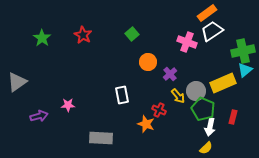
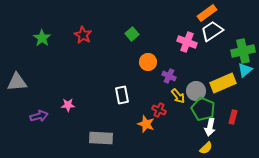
purple cross: moved 1 px left, 2 px down; rotated 24 degrees counterclockwise
gray triangle: rotated 30 degrees clockwise
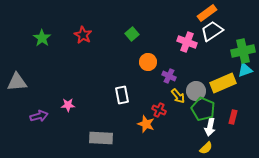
cyan triangle: rotated 21 degrees clockwise
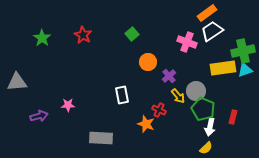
purple cross: rotated 24 degrees clockwise
yellow rectangle: moved 15 px up; rotated 15 degrees clockwise
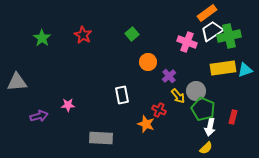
green cross: moved 14 px left, 15 px up
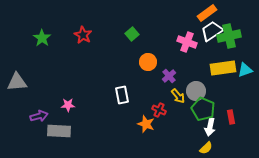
red rectangle: moved 2 px left; rotated 24 degrees counterclockwise
gray rectangle: moved 42 px left, 7 px up
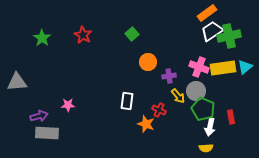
pink cross: moved 12 px right, 25 px down
cyan triangle: moved 3 px up; rotated 21 degrees counterclockwise
purple cross: rotated 32 degrees clockwise
white rectangle: moved 5 px right, 6 px down; rotated 18 degrees clockwise
gray rectangle: moved 12 px left, 2 px down
yellow semicircle: rotated 40 degrees clockwise
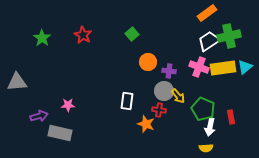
white trapezoid: moved 3 px left, 10 px down
purple cross: moved 5 px up; rotated 16 degrees clockwise
gray circle: moved 32 px left
red cross: rotated 16 degrees counterclockwise
gray rectangle: moved 13 px right; rotated 10 degrees clockwise
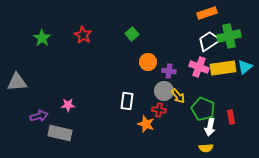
orange rectangle: rotated 18 degrees clockwise
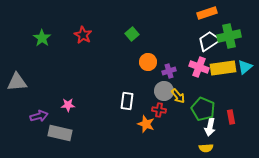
purple cross: rotated 24 degrees counterclockwise
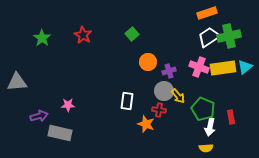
white trapezoid: moved 4 px up
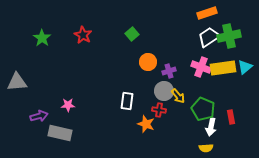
pink cross: moved 2 px right
white arrow: moved 1 px right
